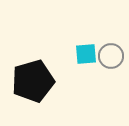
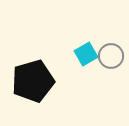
cyan square: rotated 25 degrees counterclockwise
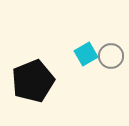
black pentagon: rotated 6 degrees counterclockwise
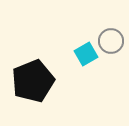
gray circle: moved 15 px up
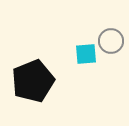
cyan square: rotated 25 degrees clockwise
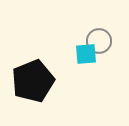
gray circle: moved 12 px left
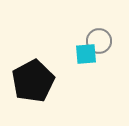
black pentagon: rotated 6 degrees counterclockwise
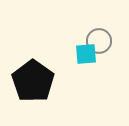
black pentagon: rotated 9 degrees counterclockwise
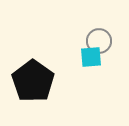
cyan square: moved 5 px right, 3 px down
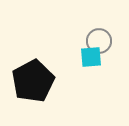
black pentagon: rotated 9 degrees clockwise
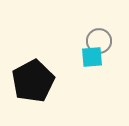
cyan square: moved 1 px right
